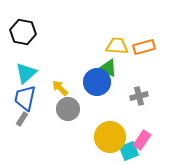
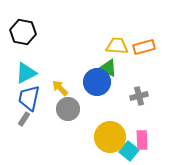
cyan triangle: rotated 15 degrees clockwise
blue trapezoid: moved 4 px right
gray rectangle: moved 2 px right
pink rectangle: rotated 36 degrees counterclockwise
cyan square: rotated 30 degrees counterclockwise
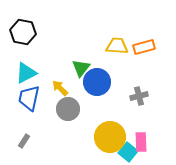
green triangle: moved 27 px left; rotated 42 degrees clockwise
gray rectangle: moved 22 px down
pink rectangle: moved 1 px left, 2 px down
cyan square: moved 1 px left, 1 px down
